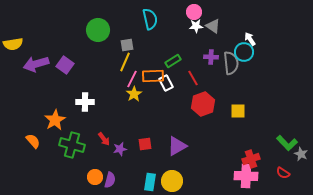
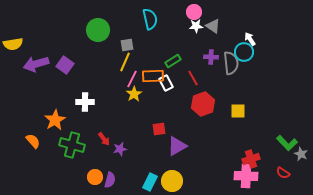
red square: moved 14 px right, 15 px up
cyan rectangle: rotated 18 degrees clockwise
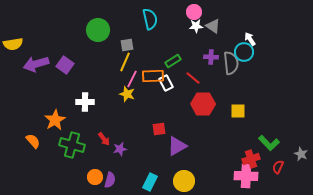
red line: rotated 21 degrees counterclockwise
yellow star: moved 7 px left; rotated 21 degrees counterclockwise
red hexagon: rotated 20 degrees clockwise
green L-shape: moved 18 px left
red semicircle: moved 5 px left, 6 px up; rotated 80 degrees clockwise
yellow circle: moved 12 px right
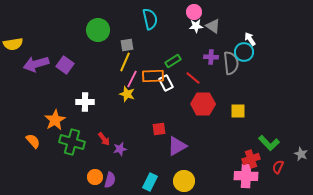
green cross: moved 3 px up
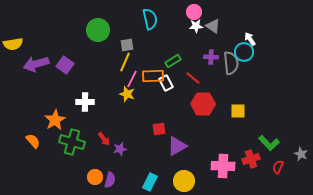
pink cross: moved 23 px left, 10 px up
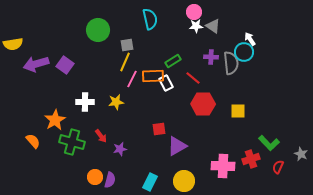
yellow star: moved 11 px left, 8 px down; rotated 28 degrees counterclockwise
red arrow: moved 3 px left, 3 px up
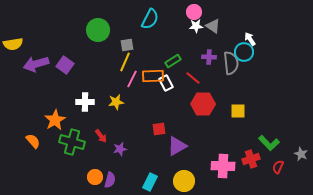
cyan semicircle: rotated 40 degrees clockwise
purple cross: moved 2 px left
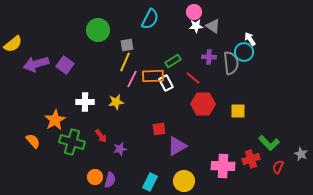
yellow semicircle: rotated 30 degrees counterclockwise
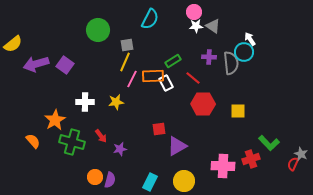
red semicircle: moved 15 px right, 3 px up
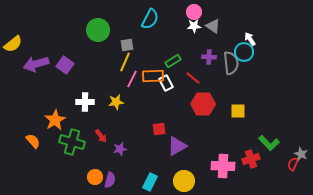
white star: moved 2 px left
